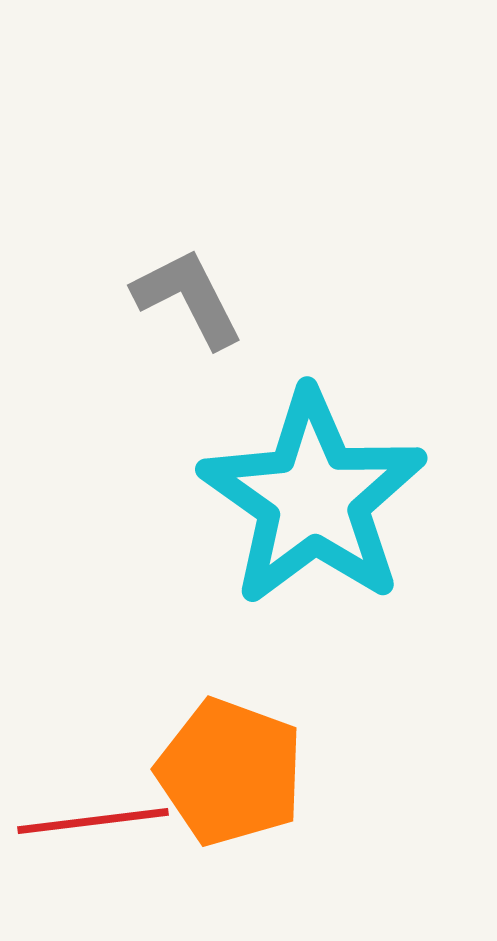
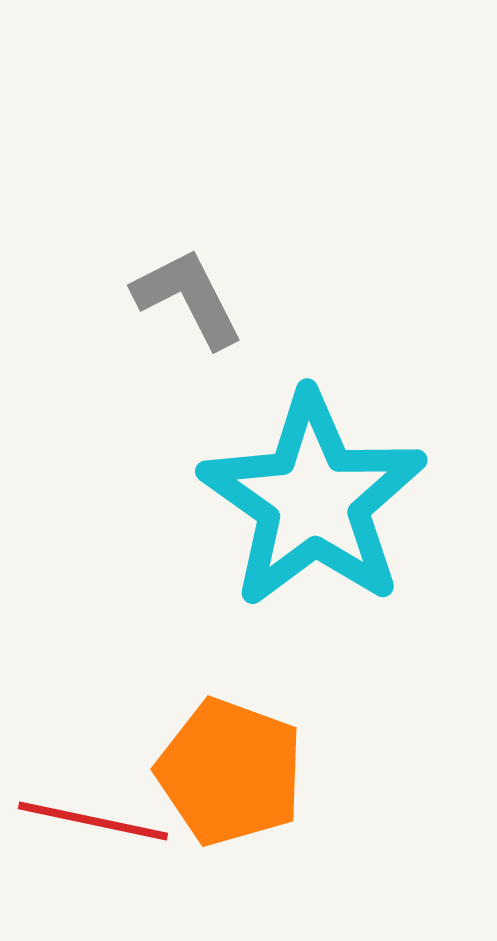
cyan star: moved 2 px down
red line: rotated 19 degrees clockwise
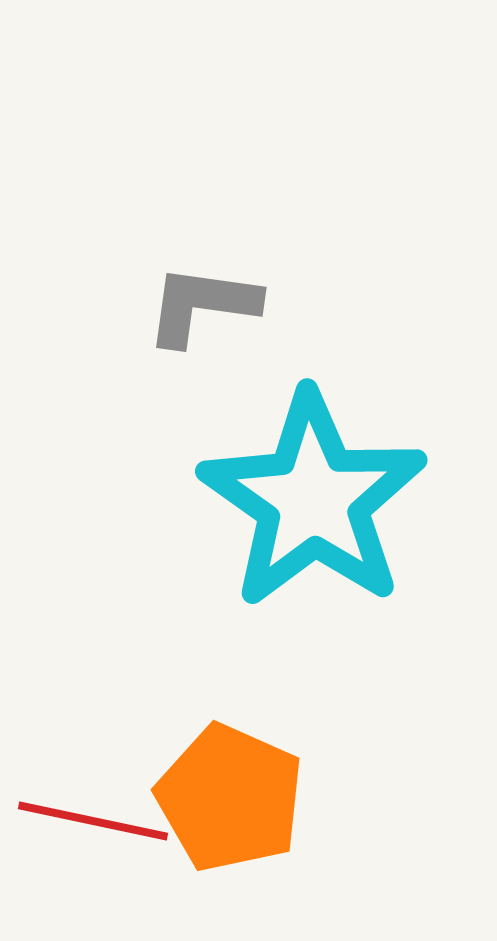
gray L-shape: moved 14 px right, 7 px down; rotated 55 degrees counterclockwise
orange pentagon: moved 26 px down; rotated 4 degrees clockwise
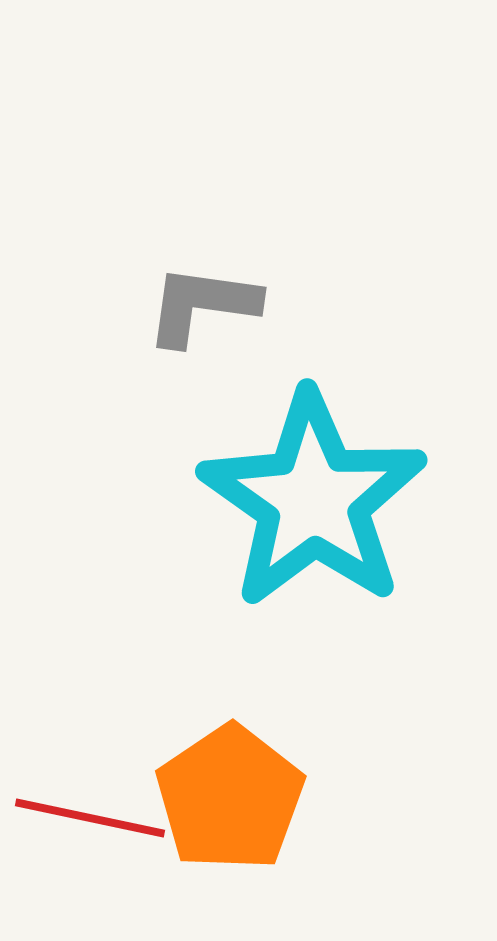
orange pentagon: rotated 14 degrees clockwise
red line: moved 3 px left, 3 px up
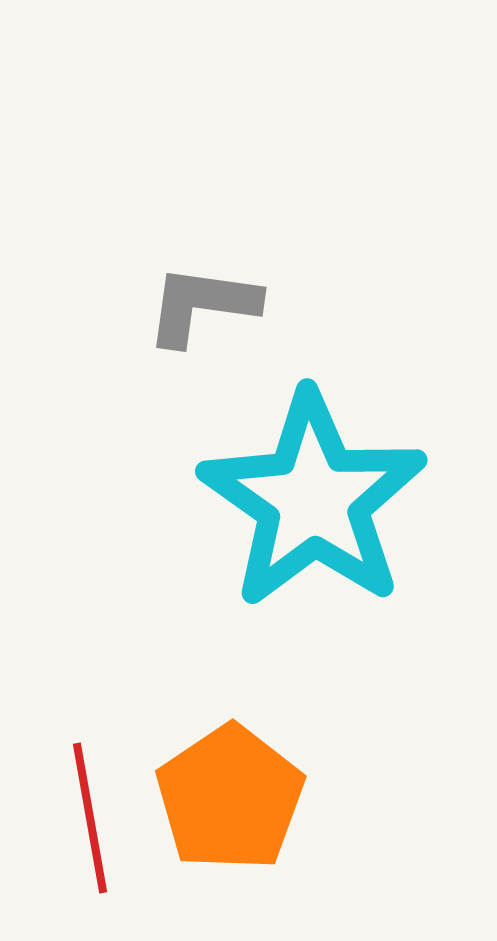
red line: rotated 68 degrees clockwise
